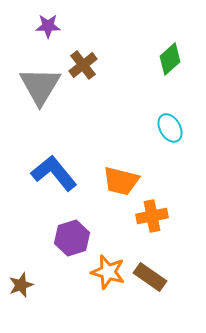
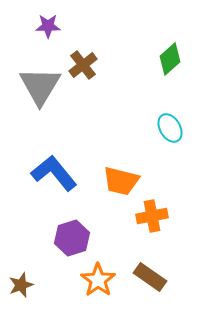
orange star: moved 10 px left, 8 px down; rotated 20 degrees clockwise
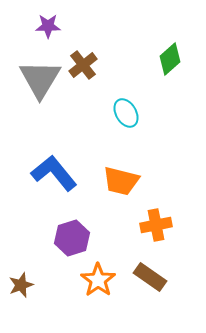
gray triangle: moved 7 px up
cyan ellipse: moved 44 px left, 15 px up
orange cross: moved 4 px right, 9 px down
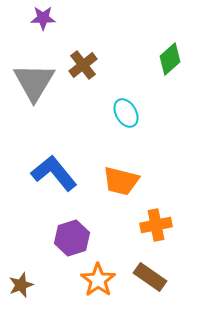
purple star: moved 5 px left, 8 px up
gray triangle: moved 6 px left, 3 px down
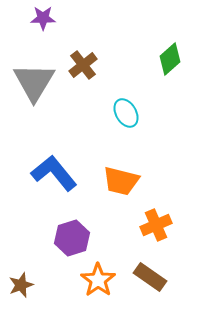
orange cross: rotated 12 degrees counterclockwise
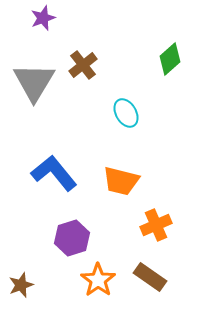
purple star: rotated 20 degrees counterclockwise
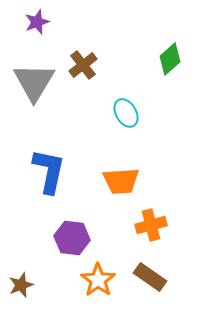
purple star: moved 6 px left, 4 px down
blue L-shape: moved 5 px left, 2 px up; rotated 51 degrees clockwise
orange trapezoid: rotated 18 degrees counterclockwise
orange cross: moved 5 px left; rotated 8 degrees clockwise
purple hexagon: rotated 24 degrees clockwise
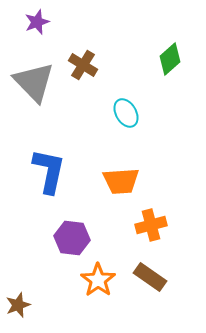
brown cross: rotated 20 degrees counterclockwise
gray triangle: rotated 15 degrees counterclockwise
brown star: moved 3 px left, 20 px down
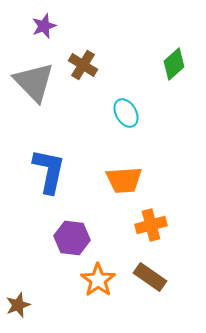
purple star: moved 7 px right, 4 px down
green diamond: moved 4 px right, 5 px down
orange trapezoid: moved 3 px right, 1 px up
